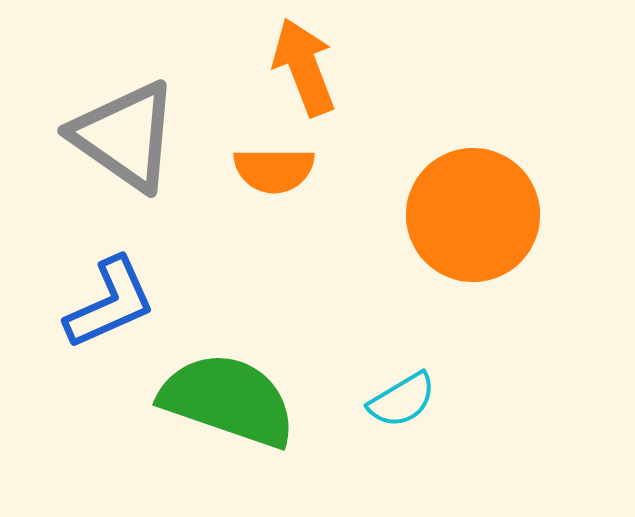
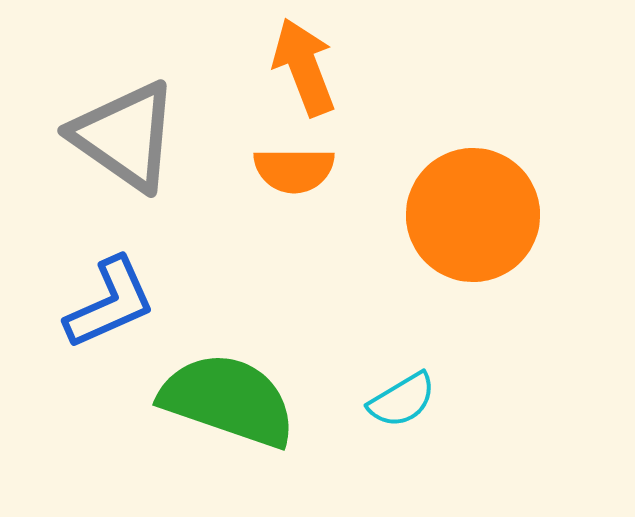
orange semicircle: moved 20 px right
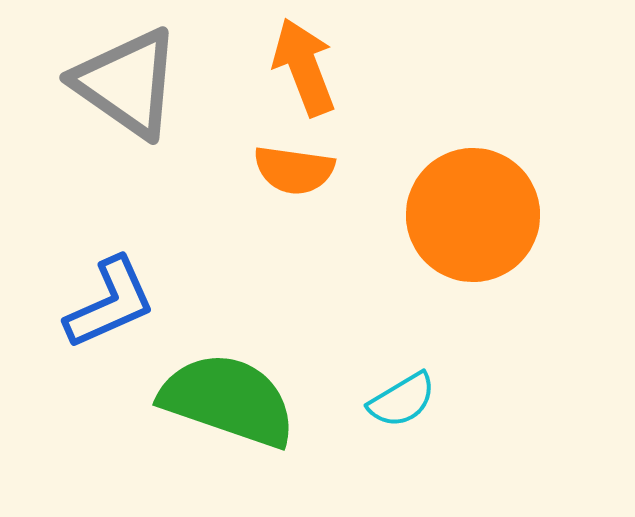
gray triangle: moved 2 px right, 53 px up
orange semicircle: rotated 8 degrees clockwise
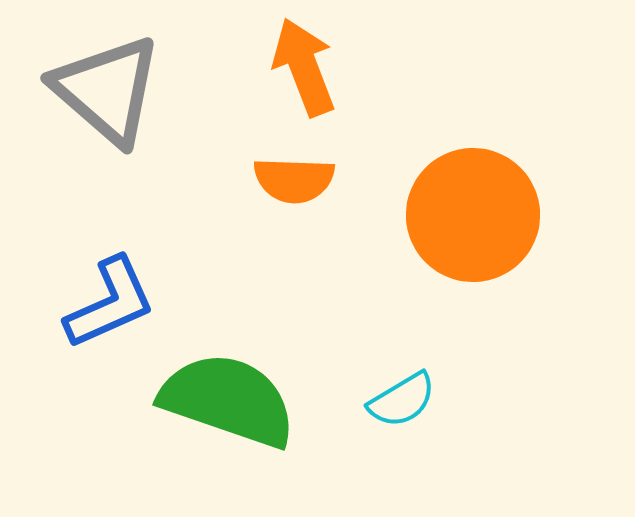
gray triangle: moved 20 px left, 7 px down; rotated 6 degrees clockwise
orange semicircle: moved 10 px down; rotated 6 degrees counterclockwise
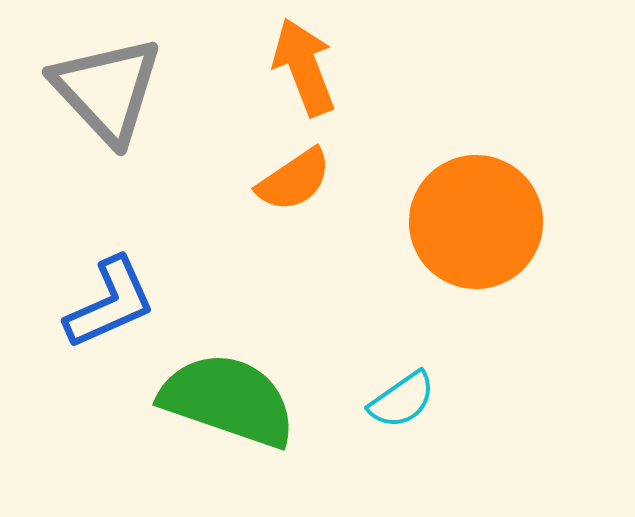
gray triangle: rotated 6 degrees clockwise
orange semicircle: rotated 36 degrees counterclockwise
orange circle: moved 3 px right, 7 px down
cyan semicircle: rotated 4 degrees counterclockwise
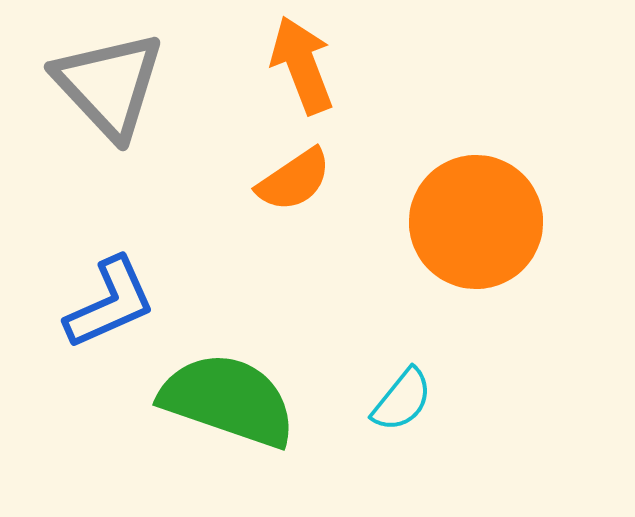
orange arrow: moved 2 px left, 2 px up
gray triangle: moved 2 px right, 5 px up
cyan semicircle: rotated 16 degrees counterclockwise
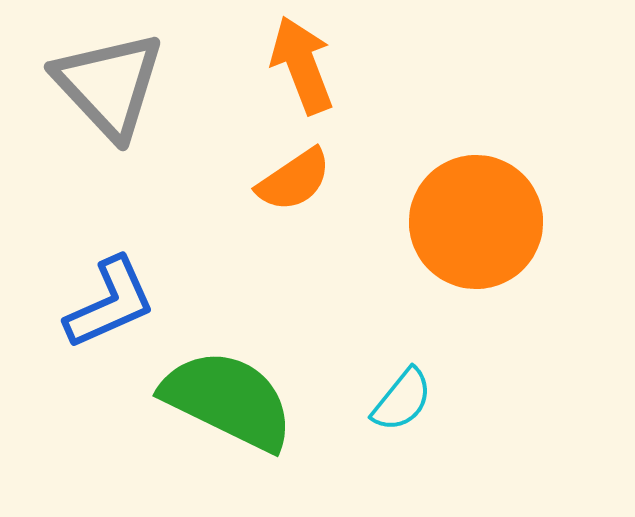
green semicircle: rotated 7 degrees clockwise
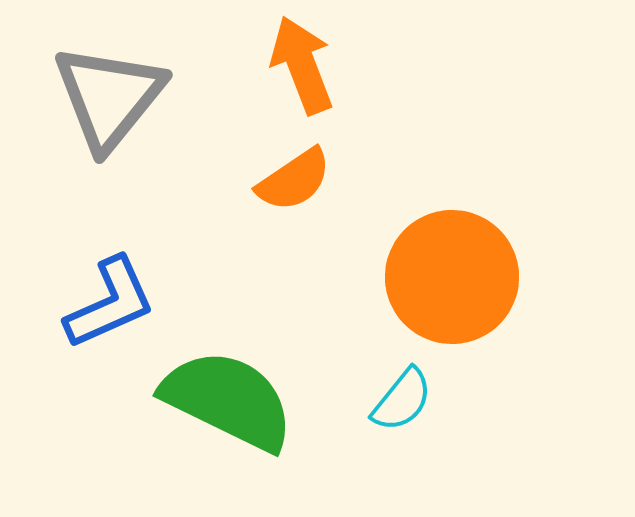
gray triangle: moved 12 px down; rotated 22 degrees clockwise
orange circle: moved 24 px left, 55 px down
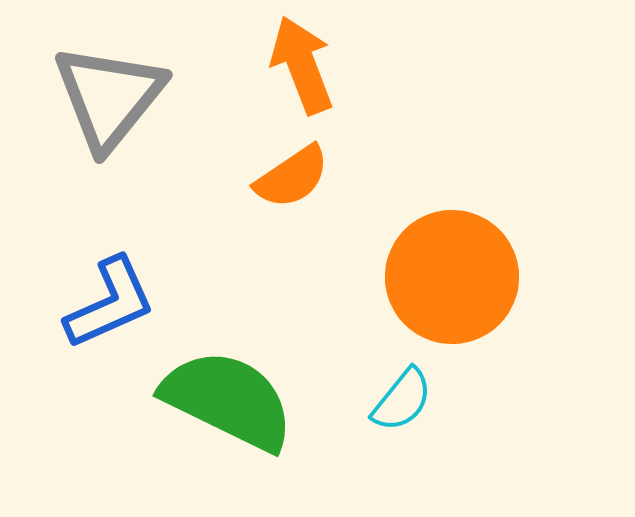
orange semicircle: moved 2 px left, 3 px up
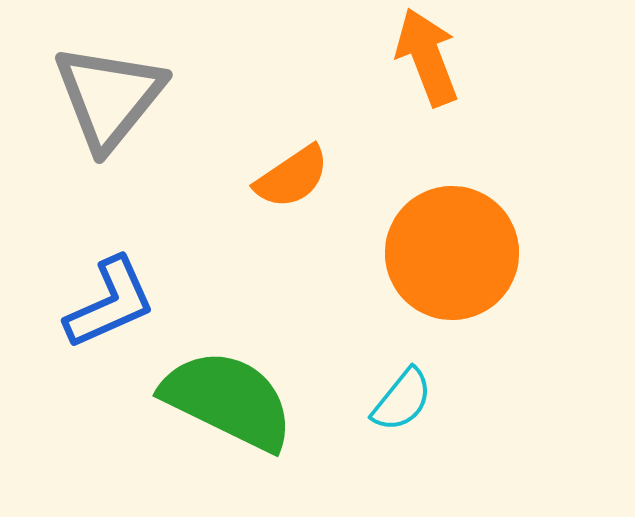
orange arrow: moved 125 px right, 8 px up
orange circle: moved 24 px up
